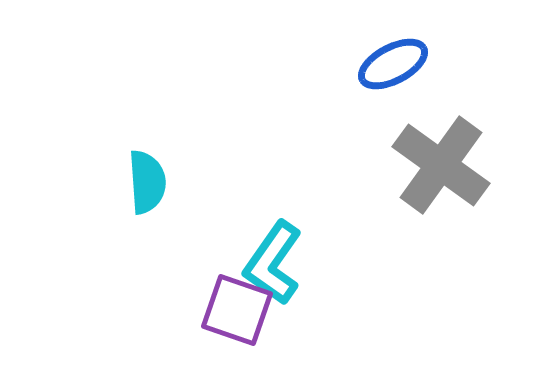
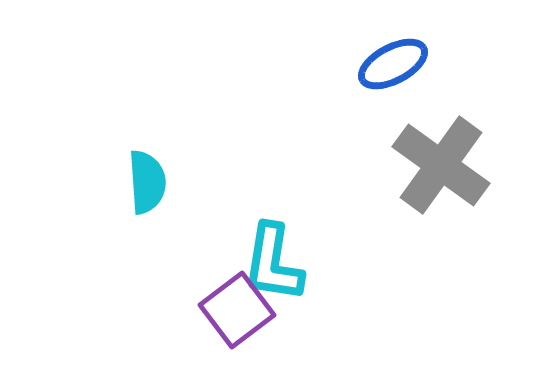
cyan L-shape: rotated 26 degrees counterclockwise
purple square: rotated 34 degrees clockwise
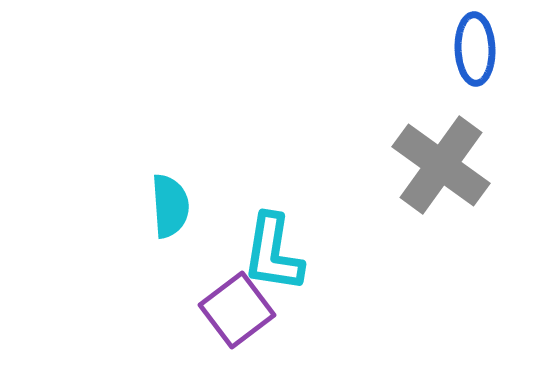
blue ellipse: moved 82 px right, 15 px up; rotated 64 degrees counterclockwise
cyan semicircle: moved 23 px right, 24 px down
cyan L-shape: moved 10 px up
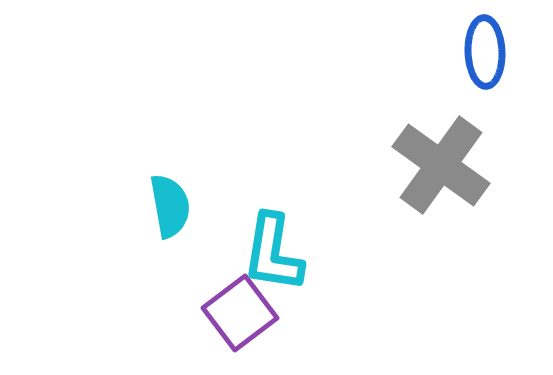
blue ellipse: moved 10 px right, 3 px down
cyan semicircle: rotated 6 degrees counterclockwise
purple square: moved 3 px right, 3 px down
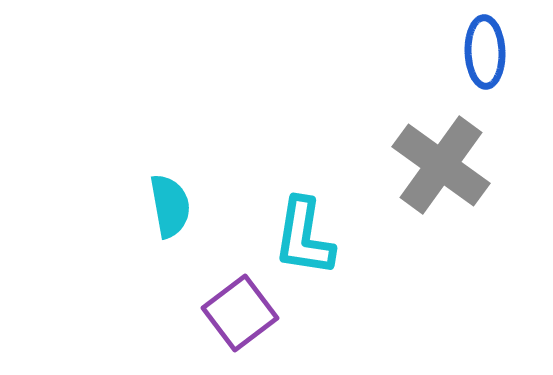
cyan L-shape: moved 31 px right, 16 px up
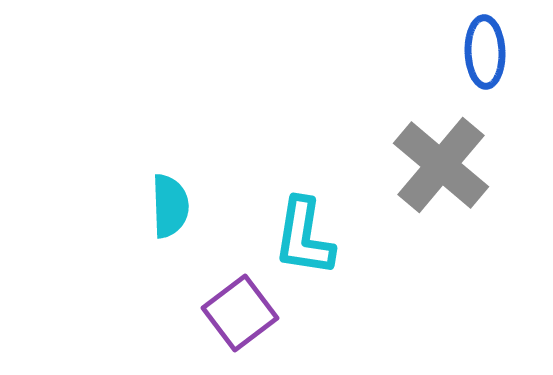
gray cross: rotated 4 degrees clockwise
cyan semicircle: rotated 8 degrees clockwise
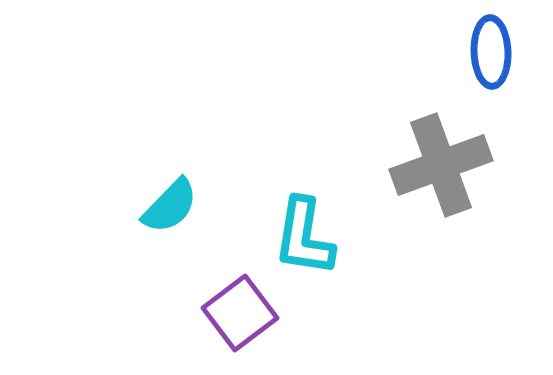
blue ellipse: moved 6 px right
gray cross: rotated 30 degrees clockwise
cyan semicircle: rotated 46 degrees clockwise
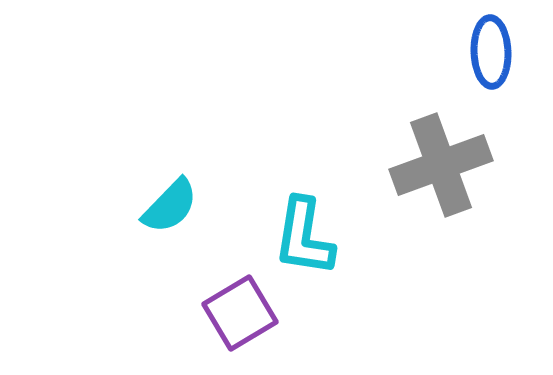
purple square: rotated 6 degrees clockwise
